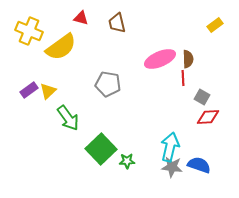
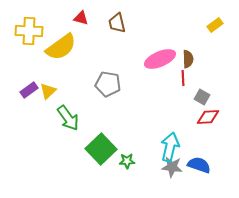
yellow cross: rotated 20 degrees counterclockwise
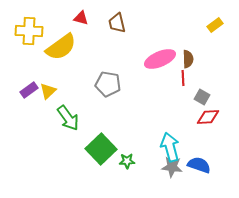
cyan arrow: rotated 28 degrees counterclockwise
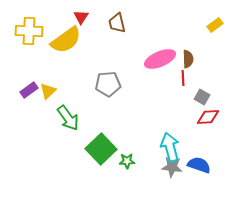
red triangle: moved 1 px up; rotated 49 degrees clockwise
yellow semicircle: moved 5 px right, 7 px up
gray pentagon: rotated 15 degrees counterclockwise
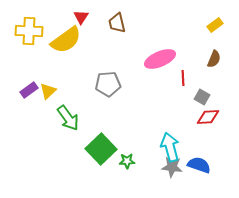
brown semicircle: moved 26 px right; rotated 24 degrees clockwise
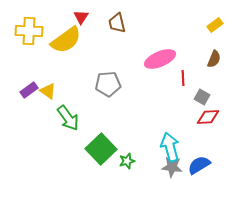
yellow triangle: rotated 42 degrees counterclockwise
green star: rotated 14 degrees counterclockwise
blue semicircle: rotated 50 degrees counterclockwise
